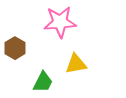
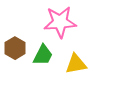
green trapezoid: moved 27 px up
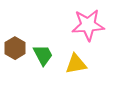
pink star: moved 28 px right, 3 px down
green trapezoid: rotated 55 degrees counterclockwise
